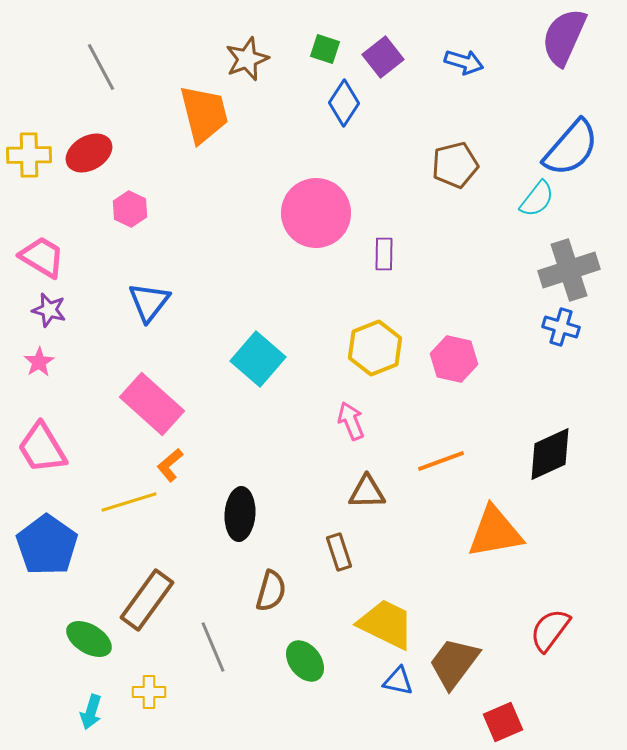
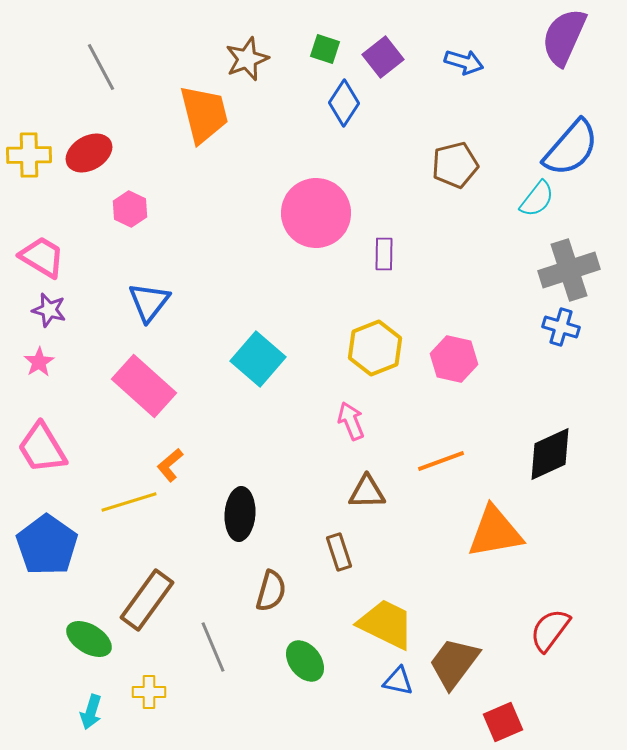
pink rectangle at (152, 404): moved 8 px left, 18 px up
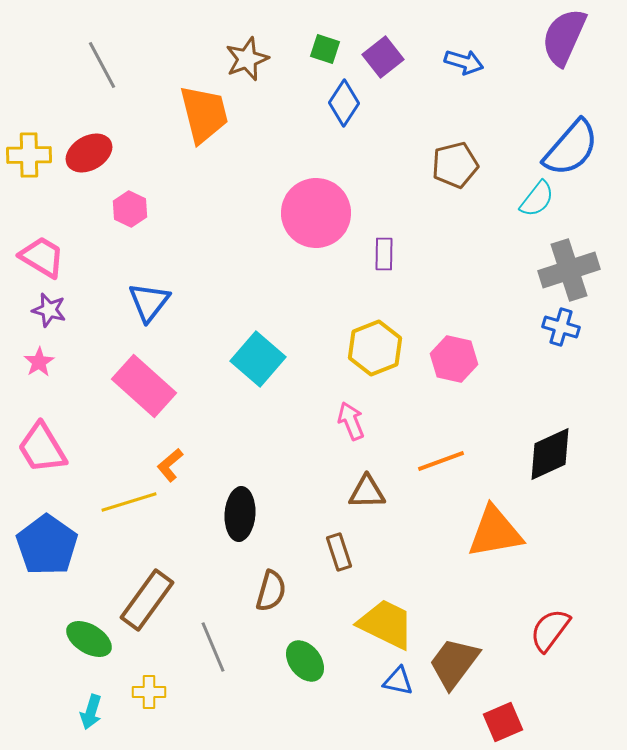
gray line at (101, 67): moved 1 px right, 2 px up
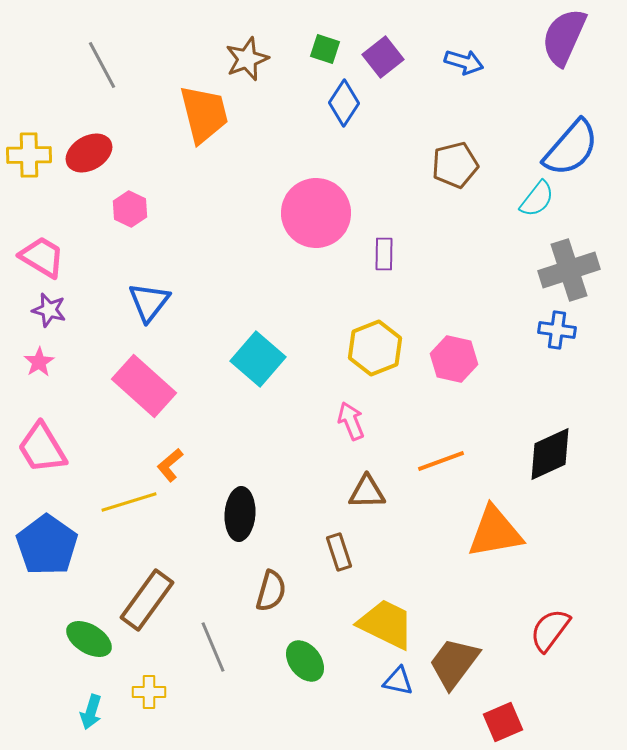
blue cross at (561, 327): moved 4 px left, 3 px down; rotated 9 degrees counterclockwise
